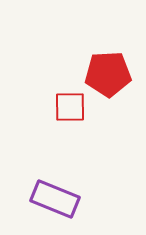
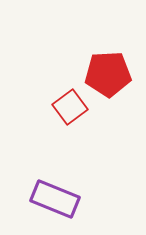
red square: rotated 36 degrees counterclockwise
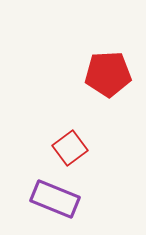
red square: moved 41 px down
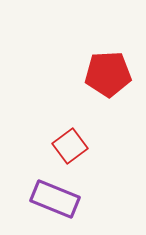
red square: moved 2 px up
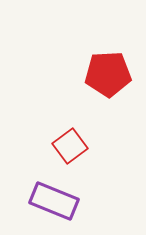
purple rectangle: moved 1 px left, 2 px down
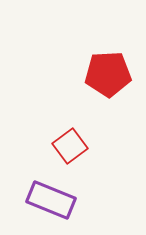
purple rectangle: moved 3 px left, 1 px up
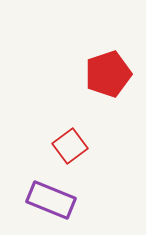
red pentagon: rotated 15 degrees counterclockwise
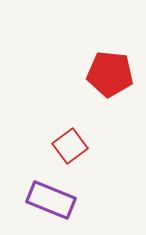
red pentagon: moved 2 px right; rotated 24 degrees clockwise
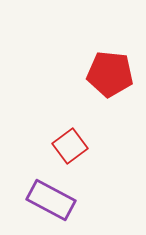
purple rectangle: rotated 6 degrees clockwise
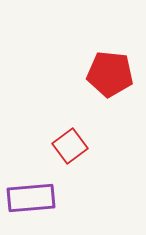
purple rectangle: moved 20 px left, 2 px up; rotated 33 degrees counterclockwise
